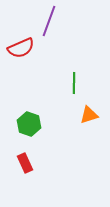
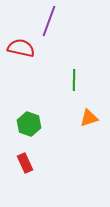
red semicircle: rotated 144 degrees counterclockwise
green line: moved 3 px up
orange triangle: moved 3 px down
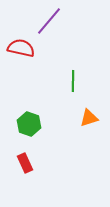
purple line: rotated 20 degrees clockwise
green line: moved 1 px left, 1 px down
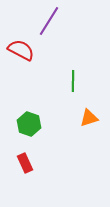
purple line: rotated 8 degrees counterclockwise
red semicircle: moved 2 px down; rotated 16 degrees clockwise
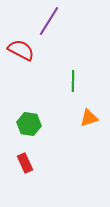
green hexagon: rotated 10 degrees counterclockwise
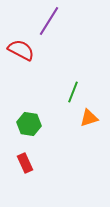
green line: moved 11 px down; rotated 20 degrees clockwise
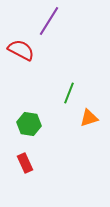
green line: moved 4 px left, 1 px down
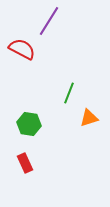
red semicircle: moved 1 px right, 1 px up
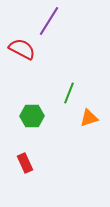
green hexagon: moved 3 px right, 8 px up; rotated 10 degrees counterclockwise
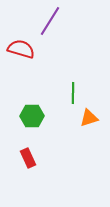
purple line: moved 1 px right
red semicircle: moved 1 px left; rotated 12 degrees counterclockwise
green line: moved 4 px right; rotated 20 degrees counterclockwise
red rectangle: moved 3 px right, 5 px up
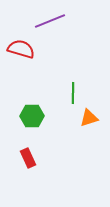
purple line: rotated 36 degrees clockwise
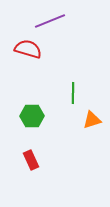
red semicircle: moved 7 px right
orange triangle: moved 3 px right, 2 px down
red rectangle: moved 3 px right, 2 px down
